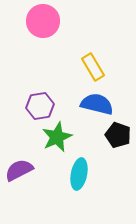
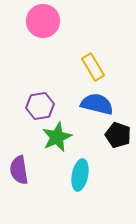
purple semicircle: rotated 72 degrees counterclockwise
cyan ellipse: moved 1 px right, 1 px down
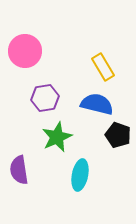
pink circle: moved 18 px left, 30 px down
yellow rectangle: moved 10 px right
purple hexagon: moved 5 px right, 8 px up
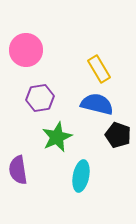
pink circle: moved 1 px right, 1 px up
yellow rectangle: moved 4 px left, 2 px down
purple hexagon: moved 5 px left
purple semicircle: moved 1 px left
cyan ellipse: moved 1 px right, 1 px down
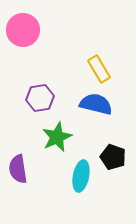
pink circle: moved 3 px left, 20 px up
blue semicircle: moved 1 px left
black pentagon: moved 5 px left, 22 px down
purple semicircle: moved 1 px up
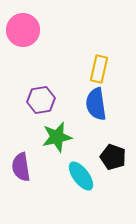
yellow rectangle: rotated 44 degrees clockwise
purple hexagon: moved 1 px right, 2 px down
blue semicircle: rotated 112 degrees counterclockwise
green star: rotated 12 degrees clockwise
purple semicircle: moved 3 px right, 2 px up
cyan ellipse: rotated 48 degrees counterclockwise
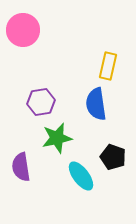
yellow rectangle: moved 9 px right, 3 px up
purple hexagon: moved 2 px down
green star: moved 1 px down
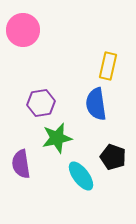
purple hexagon: moved 1 px down
purple semicircle: moved 3 px up
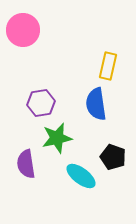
purple semicircle: moved 5 px right
cyan ellipse: rotated 16 degrees counterclockwise
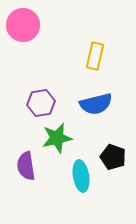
pink circle: moved 5 px up
yellow rectangle: moved 13 px left, 10 px up
blue semicircle: rotated 96 degrees counterclockwise
purple semicircle: moved 2 px down
cyan ellipse: rotated 44 degrees clockwise
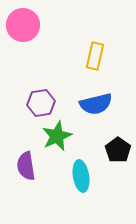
green star: moved 2 px up; rotated 12 degrees counterclockwise
black pentagon: moved 5 px right, 7 px up; rotated 15 degrees clockwise
